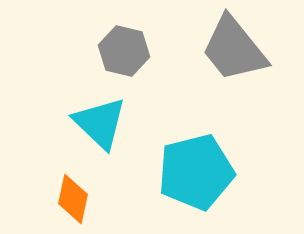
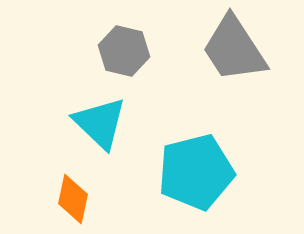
gray trapezoid: rotated 6 degrees clockwise
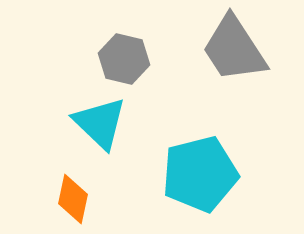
gray hexagon: moved 8 px down
cyan pentagon: moved 4 px right, 2 px down
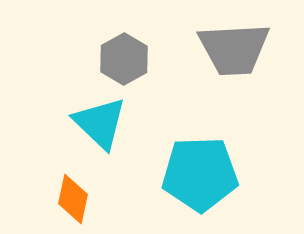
gray trapezoid: rotated 60 degrees counterclockwise
gray hexagon: rotated 18 degrees clockwise
cyan pentagon: rotated 12 degrees clockwise
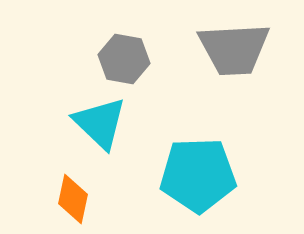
gray hexagon: rotated 21 degrees counterclockwise
cyan pentagon: moved 2 px left, 1 px down
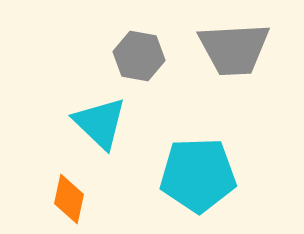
gray hexagon: moved 15 px right, 3 px up
orange diamond: moved 4 px left
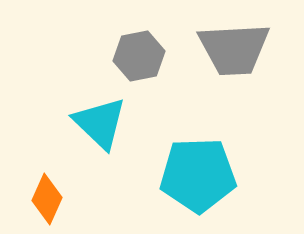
gray hexagon: rotated 21 degrees counterclockwise
orange diamond: moved 22 px left; rotated 12 degrees clockwise
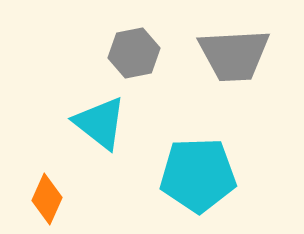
gray trapezoid: moved 6 px down
gray hexagon: moved 5 px left, 3 px up
cyan triangle: rotated 6 degrees counterclockwise
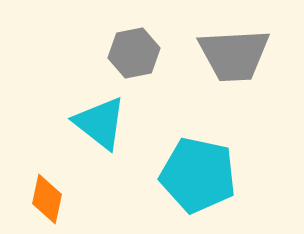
cyan pentagon: rotated 14 degrees clockwise
orange diamond: rotated 12 degrees counterclockwise
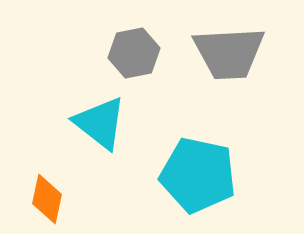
gray trapezoid: moved 5 px left, 2 px up
